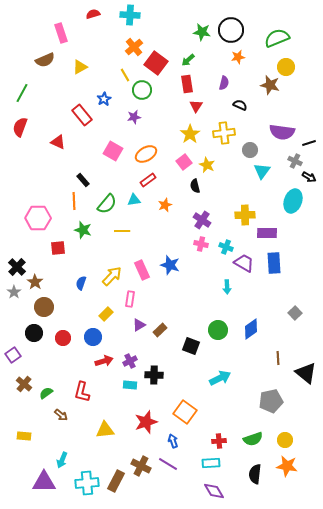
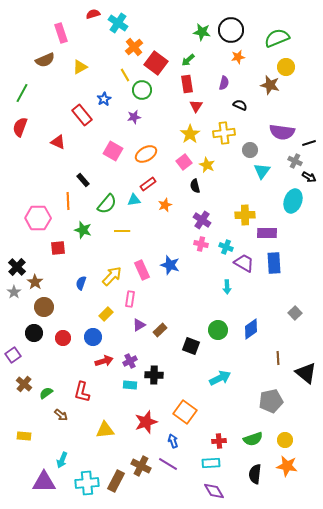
cyan cross at (130, 15): moved 12 px left, 8 px down; rotated 30 degrees clockwise
red rectangle at (148, 180): moved 4 px down
orange line at (74, 201): moved 6 px left
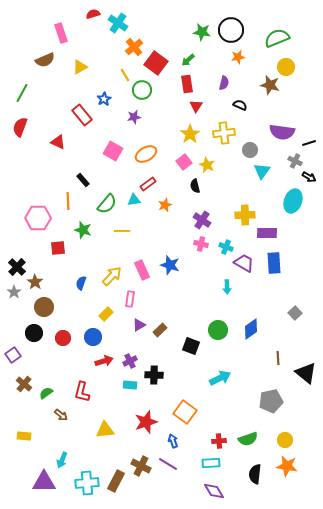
green semicircle at (253, 439): moved 5 px left
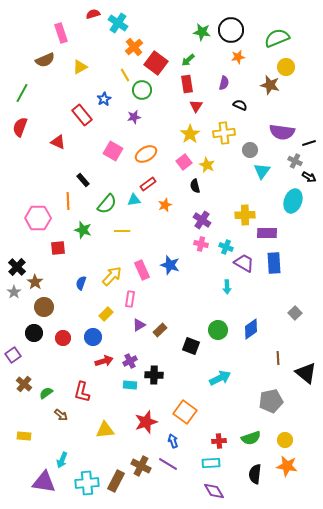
green semicircle at (248, 439): moved 3 px right, 1 px up
purple triangle at (44, 482): rotated 10 degrees clockwise
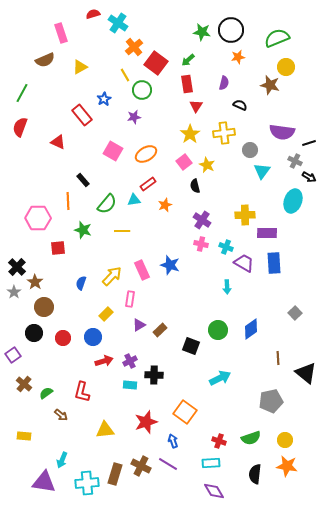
red cross at (219, 441): rotated 24 degrees clockwise
brown rectangle at (116, 481): moved 1 px left, 7 px up; rotated 10 degrees counterclockwise
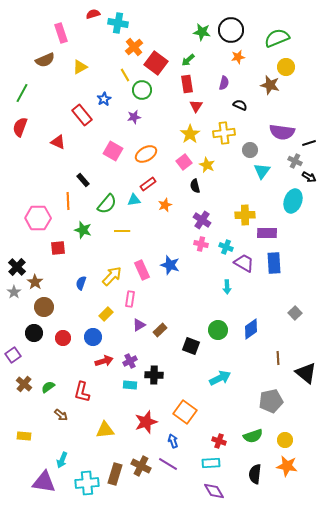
cyan cross at (118, 23): rotated 24 degrees counterclockwise
green semicircle at (46, 393): moved 2 px right, 6 px up
green semicircle at (251, 438): moved 2 px right, 2 px up
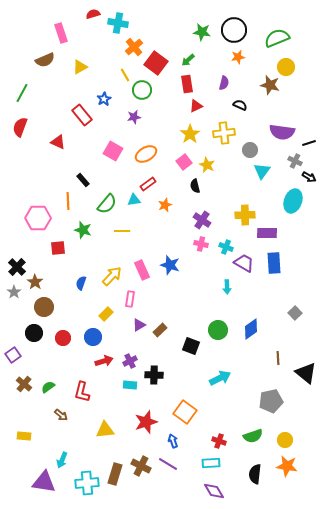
black circle at (231, 30): moved 3 px right
red triangle at (196, 106): rotated 32 degrees clockwise
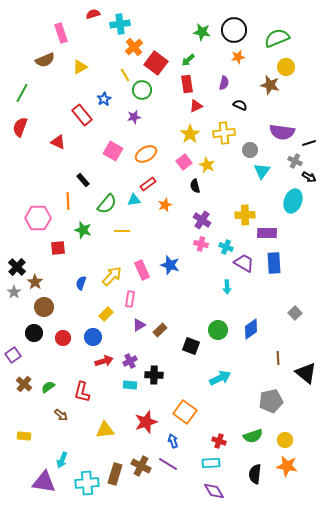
cyan cross at (118, 23): moved 2 px right, 1 px down; rotated 18 degrees counterclockwise
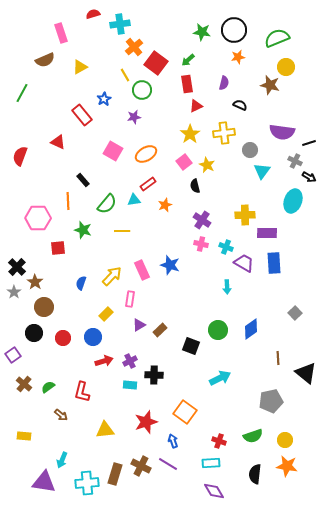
red semicircle at (20, 127): moved 29 px down
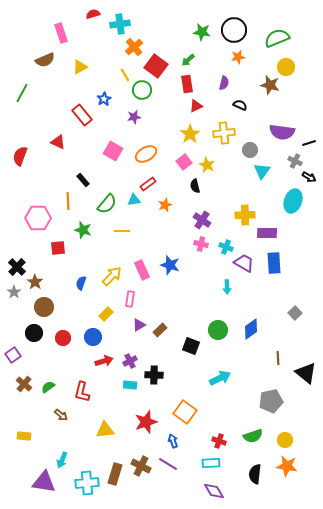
red square at (156, 63): moved 3 px down
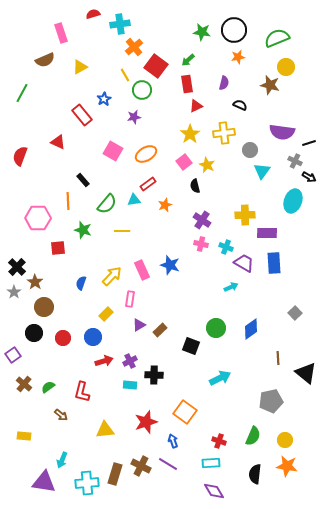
cyan arrow at (227, 287): moved 4 px right; rotated 112 degrees counterclockwise
green circle at (218, 330): moved 2 px left, 2 px up
green semicircle at (253, 436): rotated 48 degrees counterclockwise
